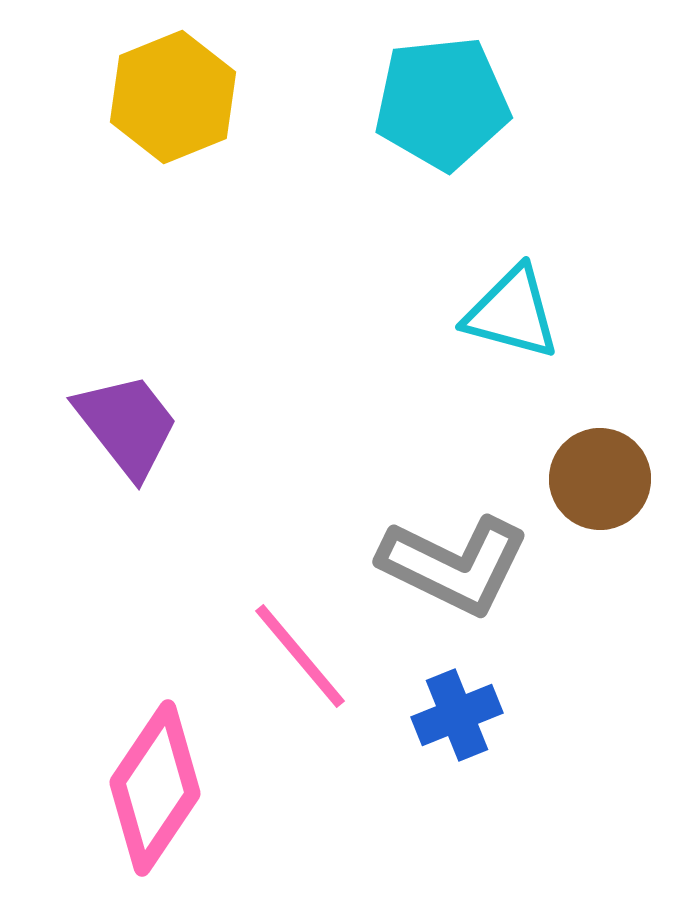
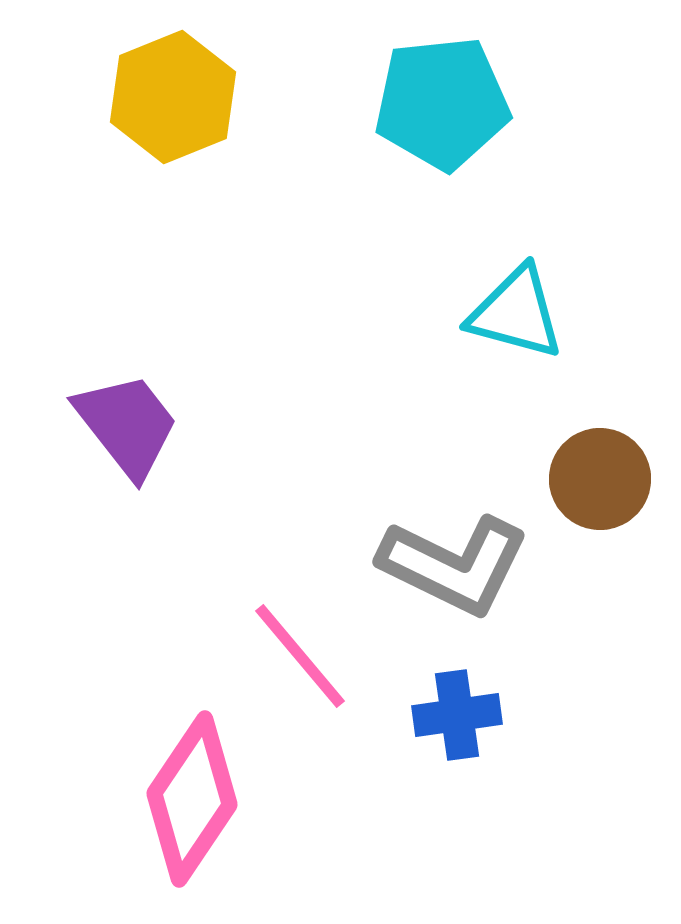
cyan triangle: moved 4 px right
blue cross: rotated 14 degrees clockwise
pink diamond: moved 37 px right, 11 px down
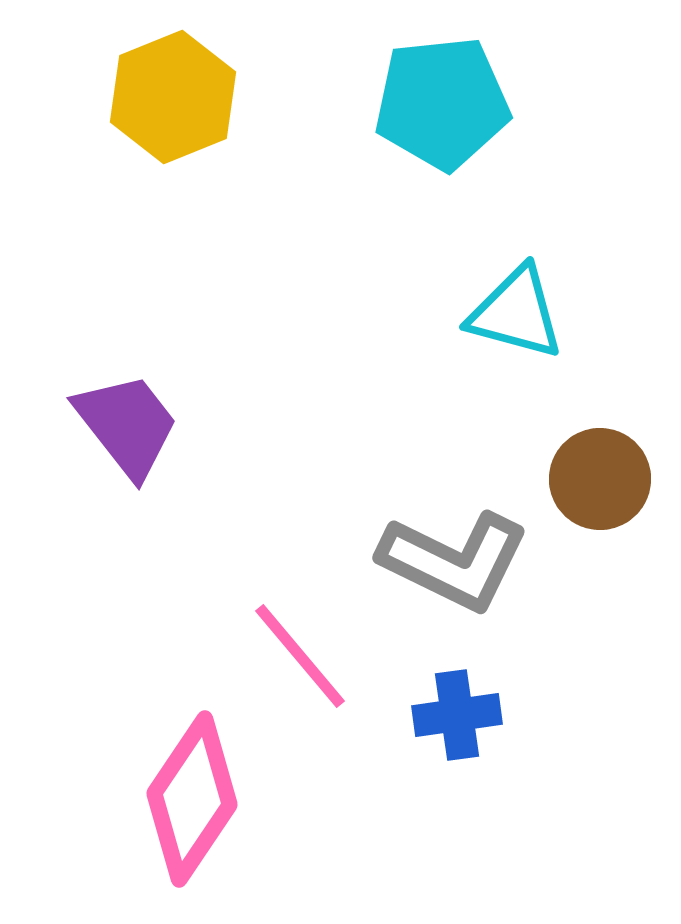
gray L-shape: moved 4 px up
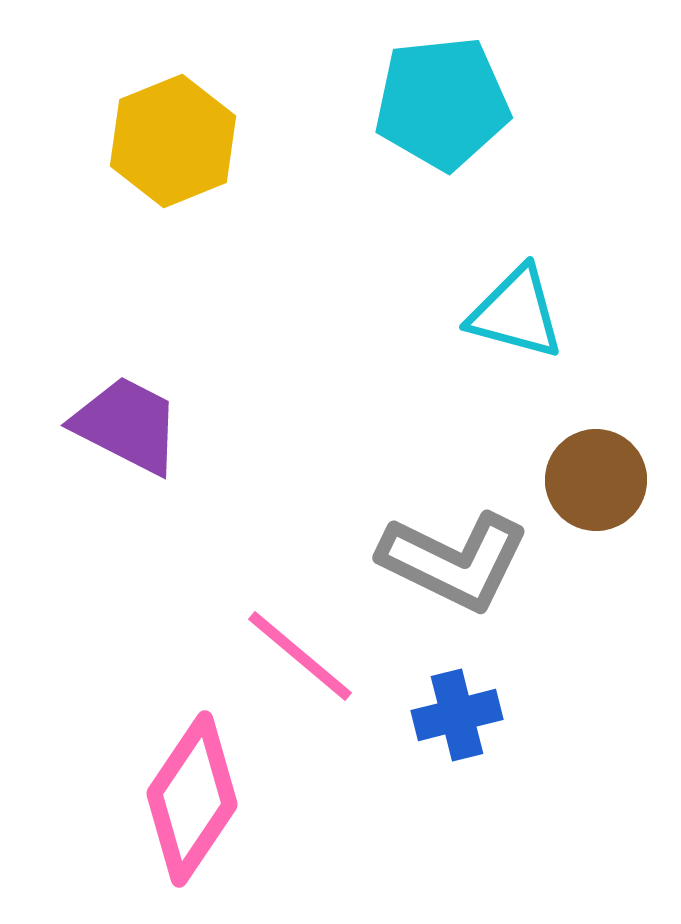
yellow hexagon: moved 44 px down
purple trapezoid: rotated 25 degrees counterclockwise
brown circle: moved 4 px left, 1 px down
pink line: rotated 10 degrees counterclockwise
blue cross: rotated 6 degrees counterclockwise
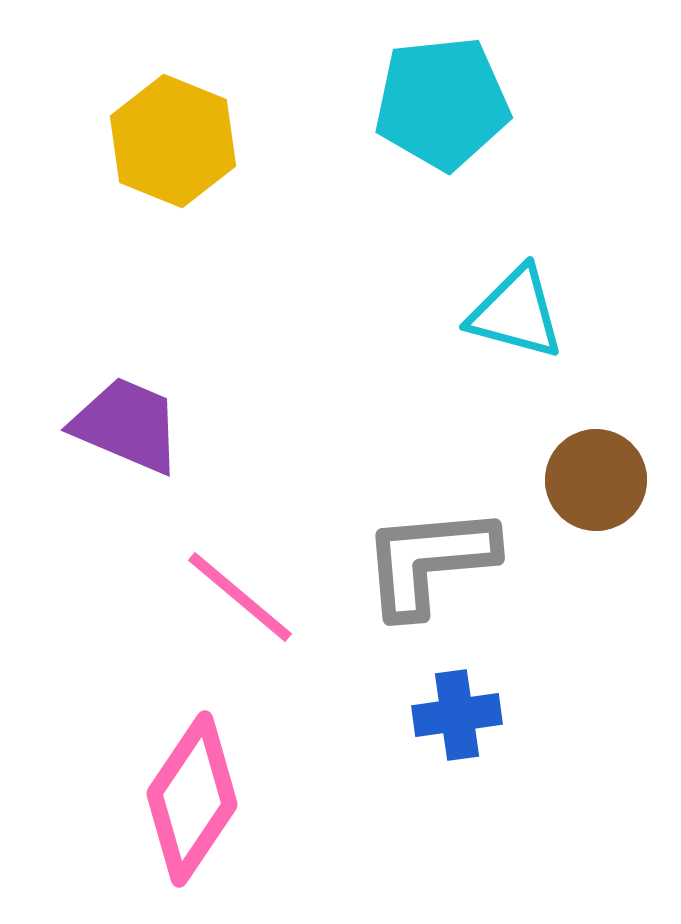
yellow hexagon: rotated 16 degrees counterclockwise
purple trapezoid: rotated 4 degrees counterclockwise
gray L-shape: moved 25 px left; rotated 149 degrees clockwise
pink line: moved 60 px left, 59 px up
blue cross: rotated 6 degrees clockwise
